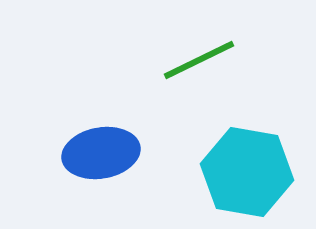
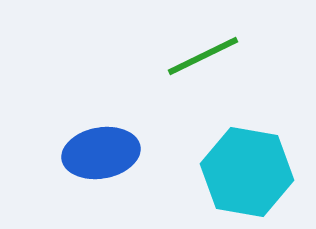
green line: moved 4 px right, 4 px up
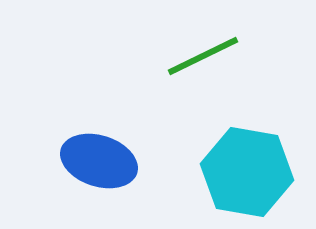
blue ellipse: moved 2 px left, 8 px down; rotated 28 degrees clockwise
